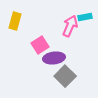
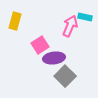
cyan rectangle: rotated 24 degrees clockwise
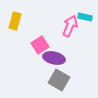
purple ellipse: rotated 20 degrees clockwise
gray square: moved 6 px left, 4 px down; rotated 15 degrees counterclockwise
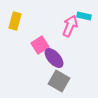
cyan rectangle: moved 1 px left, 1 px up
purple ellipse: rotated 35 degrees clockwise
gray square: moved 1 px down
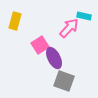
pink arrow: moved 1 px left, 2 px down; rotated 20 degrees clockwise
purple ellipse: rotated 15 degrees clockwise
gray square: moved 5 px right; rotated 10 degrees counterclockwise
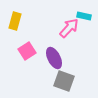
pink square: moved 13 px left, 6 px down
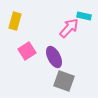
purple ellipse: moved 1 px up
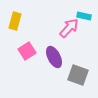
gray square: moved 14 px right, 6 px up
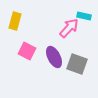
pink square: rotated 30 degrees counterclockwise
gray square: moved 1 px left, 11 px up
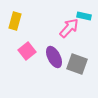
pink square: rotated 24 degrees clockwise
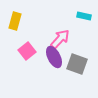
pink arrow: moved 9 px left, 11 px down
